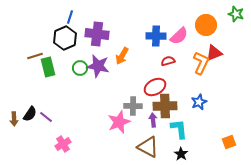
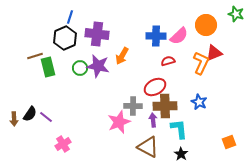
blue star: rotated 21 degrees counterclockwise
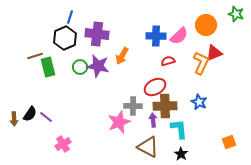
green circle: moved 1 px up
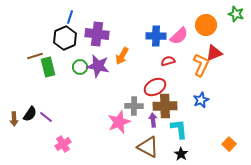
orange L-shape: moved 2 px down
blue star: moved 2 px right, 2 px up; rotated 21 degrees clockwise
gray cross: moved 1 px right
orange square: moved 2 px down; rotated 24 degrees counterclockwise
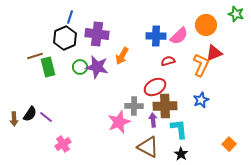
purple star: moved 1 px left, 1 px down
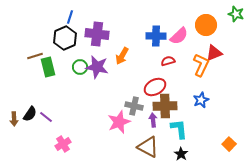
gray cross: rotated 12 degrees clockwise
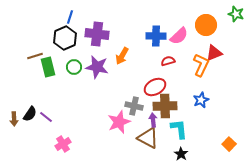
green circle: moved 6 px left
brown triangle: moved 9 px up
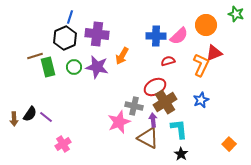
brown cross: moved 4 px up; rotated 30 degrees counterclockwise
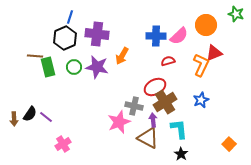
brown line: rotated 21 degrees clockwise
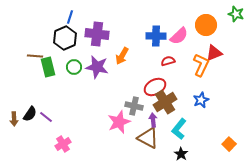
cyan L-shape: rotated 135 degrees counterclockwise
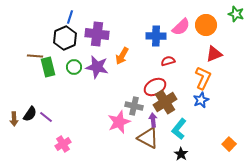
pink semicircle: moved 2 px right, 9 px up
red triangle: moved 1 px down
orange L-shape: moved 2 px right, 13 px down
